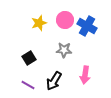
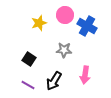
pink circle: moved 5 px up
black square: moved 1 px down; rotated 24 degrees counterclockwise
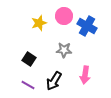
pink circle: moved 1 px left, 1 px down
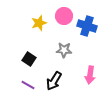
blue cross: rotated 12 degrees counterclockwise
pink arrow: moved 5 px right
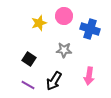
blue cross: moved 3 px right, 3 px down
pink arrow: moved 1 px left, 1 px down
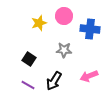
blue cross: rotated 12 degrees counterclockwise
pink arrow: rotated 60 degrees clockwise
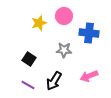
blue cross: moved 1 px left, 4 px down
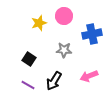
blue cross: moved 3 px right, 1 px down; rotated 18 degrees counterclockwise
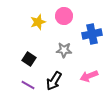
yellow star: moved 1 px left, 1 px up
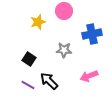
pink circle: moved 5 px up
black arrow: moved 5 px left; rotated 102 degrees clockwise
